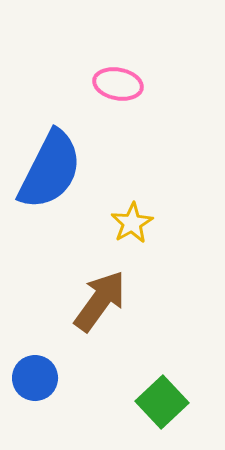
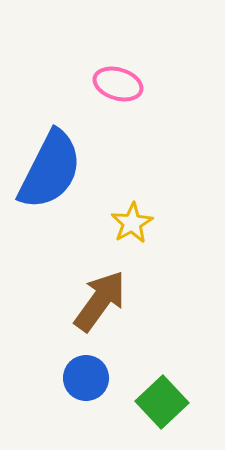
pink ellipse: rotated 6 degrees clockwise
blue circle: moved 51 px right
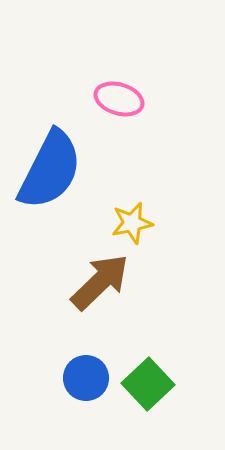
pink ellipse: moved 1 px right, 15 px down
yellow star: rotated 18 degrees clockwise
brown arrow: moved 19 px up; rotated 10 degrees clockwise
green square: moved 14 px left, 18 px up
